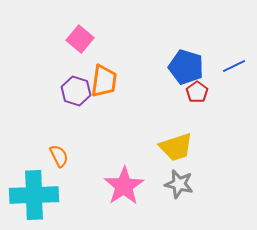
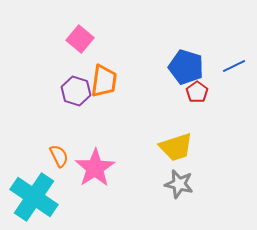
pink star: moved 29 px left, 18 px up
cyan cross: moved 2 px down; rotated 36 degrees clockwise
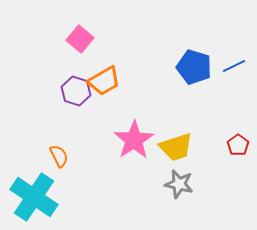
blue pentagon: moved 8 px right
orange trapezoid: rotated 52 degrees clockwise
red pentagon: moved 41 px right, 53 px down
pink star: moved 39 px right, 28 px up
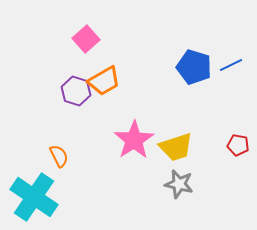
pink square: moved 6 px right; rotated 8 degrees clockwise
blue line: moved 3 px left, 1 px up
red pentagon: rotated 25 degrees counterclockwise
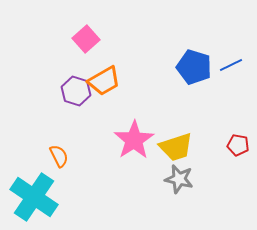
gray star: moved 5 px up
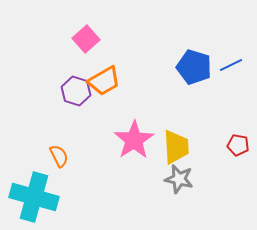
yellow trapezoid: rotated 75 degrees counterclockwise
cyan cross: rotated 18 degrees counterclockwise
